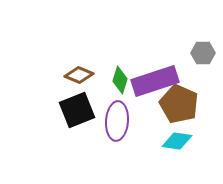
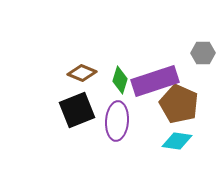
brown diamond: moved 3 px right, 2 px up
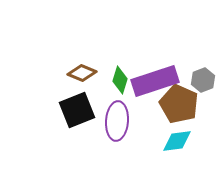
gray hexagon: moved 27 px down; rotated 20 degrees counterclockwise
cyan diamond: rotated 16 degrees counterclockwise
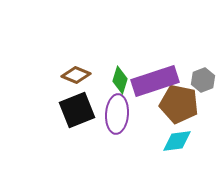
brown diamond: moved 6 px left, 2 px down
brown pentagon: rotated 12 degrees counterclockwise
purple ellipse: moved 7 px up
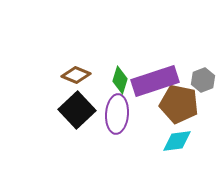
black square: rotated 21 degrees counterclockwise
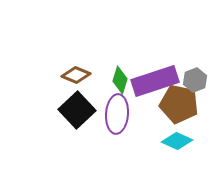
gray hexagon: moved 8 px left
cyan diamond: rotated 32 degrees clockwise
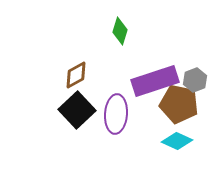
brown diamond: rotated 52 degrees counterclockwise
green diamond: moved 49 px up
purple ellipse: moved 1 px left
